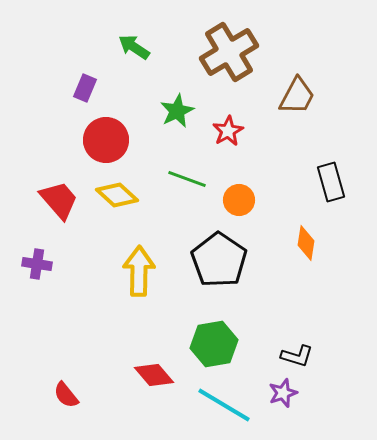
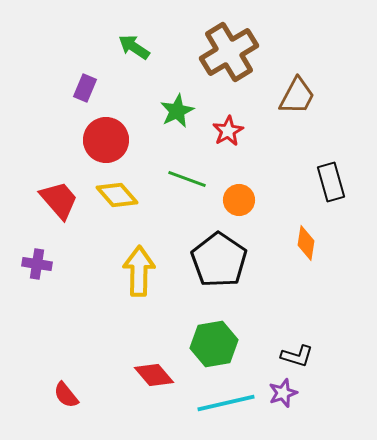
yellow diamond: rotated 6 degrees clockwise
cyan line: moved 2 px right, 2 px up; rotated 44 degrees counterclockwise
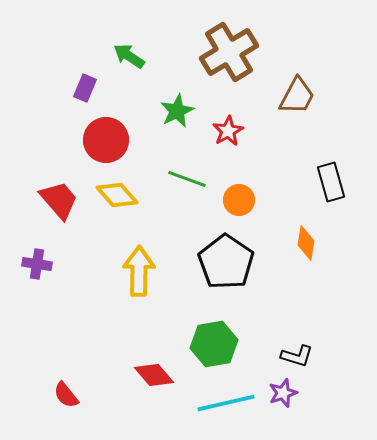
green arrow: moved 5 px left, 9 px down
black pentagon: moved 7 px right, 2 px down
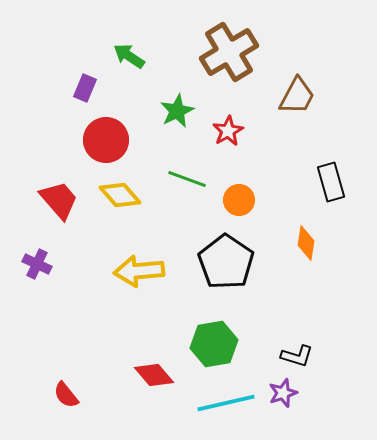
yellow diamond: moved 3 px right
purple cross: rotated 16 degrees clockwise
yellow arrow: rotated 96 degrees counterclockwise
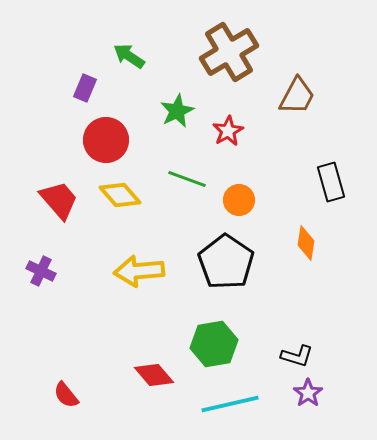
purple cross: moved 4 px right, 7 px down
purple star: moved 25 px right; rotated 16 degrees counterclockwise
cyan line: moved 4 px right, 1 px down
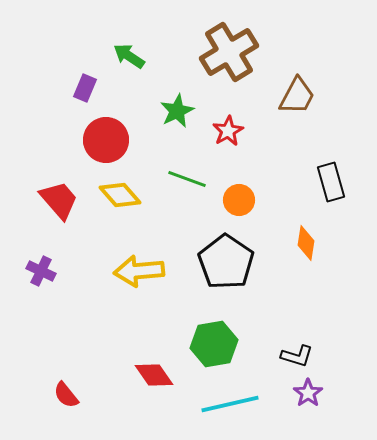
red diamond: rotated 6 degrees clockwise
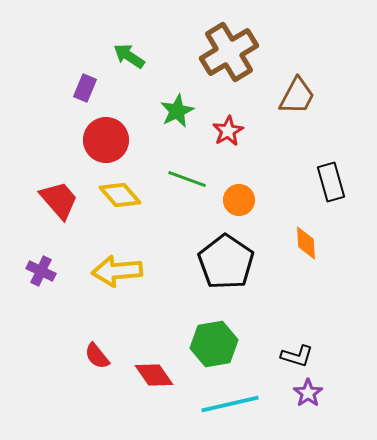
orange diamond: rotated 12 degrees counterclockwise
yellow arrow: moved 22 px left
red semicircle: moved 31 px right, 39 px up
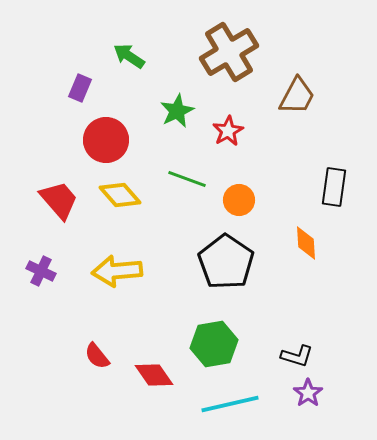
purple rectangle: moved 5 px left
black rectangle: moved 3 px right, 5 px down; rotated 24 degrees clockwise
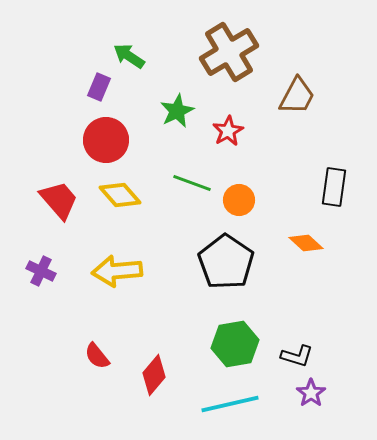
purple rectangle: moved 19 px right, 1 px up
green line: moved 5 px right, 4 px down
orange diamond: rotated 44 degrees counterclockwise
green hexagon: moved 21 px right
red diamond: rotated 75 degrees clockwise
purple star: moved 3 px right
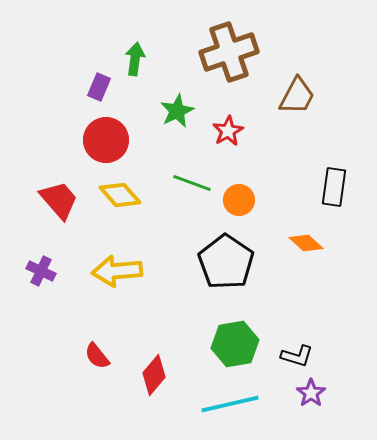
brown cross: rotated 12 degrees clockwise
green arrow: moved 6 px right, 3 px down; rotated 64 degrees clockwise
